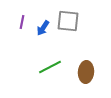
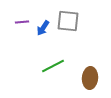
purple line: rotated 72 degrees clockwise
green line: moved 3 px right, 1 px up
brown ellipse: moved 4 px right, 6 px down
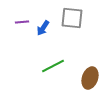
gray square: moved 4 px right, 3 px up
brown ellipse: rotated 15 degrees clockwise
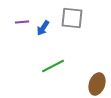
brown ellipse: moved 7 px right, 6 px down
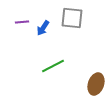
brown ellipse: moved 1 px left
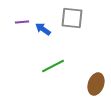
blue arrow: moved 1 px down; rotated 91 degrees clockwise
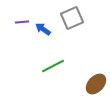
gray square: rotated 30 degrees counterclockwise
brown ellipse: rotated 25 degrees clockwise
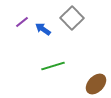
gray square: rotated 20 degrees counterclockwise
purple line: rotated 32 degrees counterclockwise
green line: rotated 10 degrees clockwise
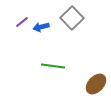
blue arrow: moved 2 px left, 2 px up; rotated 49 degrees counterclockwise
green line: rotated 25 degrees clockwise
